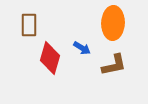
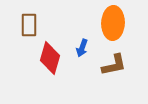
blue arrow: rotated 78 degrees clockwise
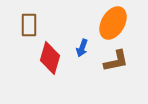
orange ellipse: rotated 28 degrees clockwise
brown L-shape: moved 2 px right, 4 px up
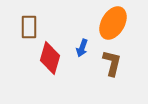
brown rectangle: moved 2 px down
brown L-shape: moved 4 px left, 2 px down; rotated 64 degrees counterclockwise
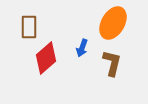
red diamond: moved 4 px left; rotated 32 degrees clockwise
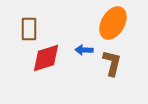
brown rectangle: moved 2 px down
blue arrow: moved 2 px right, 2 px down; rotated 72 degrees clockwise
red diamond: rotated 24 degrees clockwise
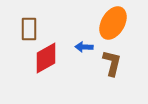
blue arrow: moved 3 px up
red diamond: rotated 12 degrees counterclockwise
